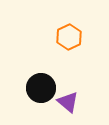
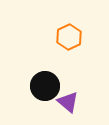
black circle: moved 4 px right, 2 px up
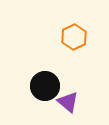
orange hexagon: moved 5 px right
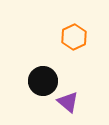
black circle: moved 2 px left, 5 px up
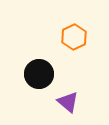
black circle: moved 4 px left, 7 px up
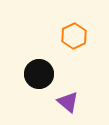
orange hexagon: moved 1 px up
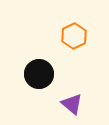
purple triangle: moved 4 px right, 2 px down
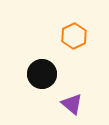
black circle: moved 3 px right
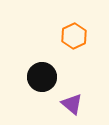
black circle: moved 3 px down
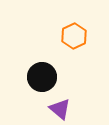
purple triangle: moved 12 px left, 5 px down
